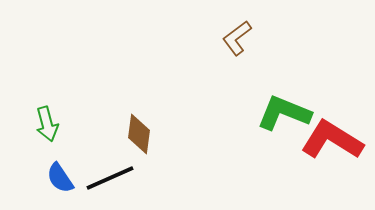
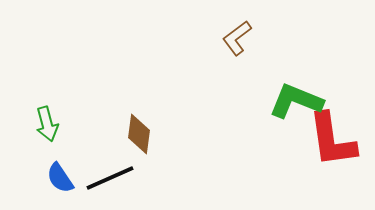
green L-shape: moved 12 px right, 12 px up
red L-shape: rotated 130 degrees counterclockwise
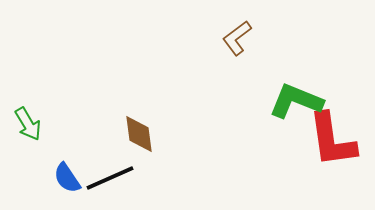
green arrow: moved 19 px left; rotated 16 degrees counterclockwise
brown diamond: rotated 15 degrees counterclockwise
blue semicircle: moved 7 px right
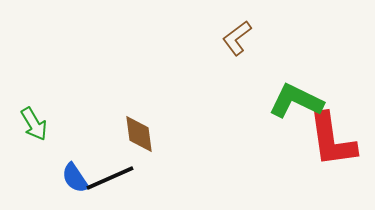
green L-shape: rotated 4 degrees clockwise
green arrow: moved 6 px right
blue semicircle: moved 8 px right
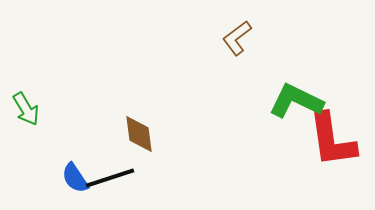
green arrow: moved 8 px left, 15 px up
black line: rotated 6 degrees clockwise
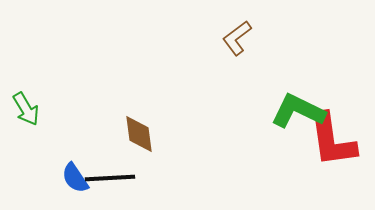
green L-shape: moved 2 px right, 10 px down
black line: rotated 15 degrees clockwise
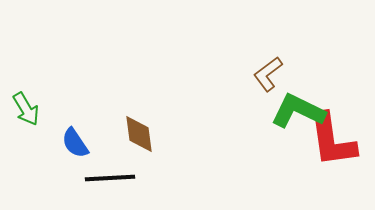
brown L-shape: moved 31 px right, 36 px down
blue semicircle: moved 35 px up
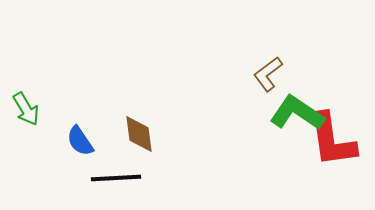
green L-shape: moved 1 px left, 2 px down; rotated 8 degrees clockwise
blue semicircle: moved 5 px right, 2 px up
black line: moved 6 px right
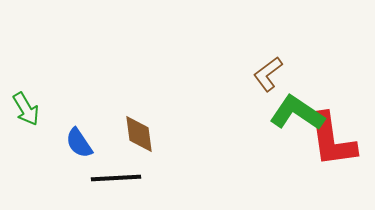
blue semicircle: moved 1 px left, 2 px down
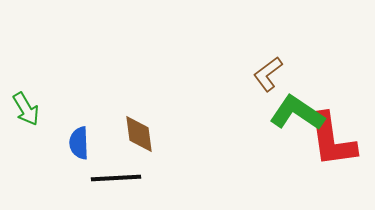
blue semicircle: rotated 32 degrees clockwise
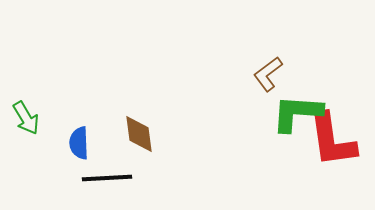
green arrow: moved 9 px down
green L-shape: rotated 30 degrees counterclockwise
black line: moved 9 px left
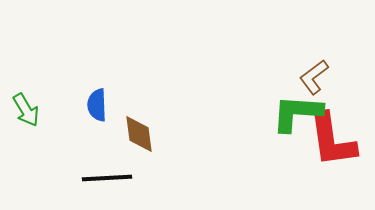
brown L-shape: moved 46 px right, 3 px down
green arrow: moved 8 px up
blue semicircle: moved 18 px right, 38 px up
